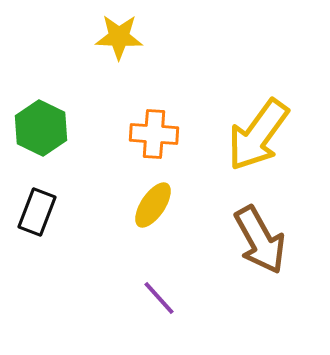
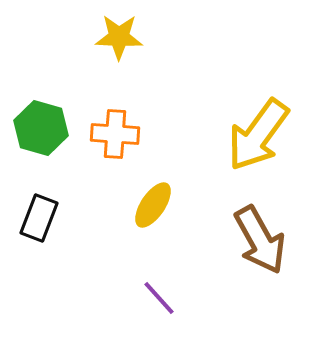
green hexagon: rotated 10 degrees counterclockwise
orange cross: moved 39 px left
black rectangle: moved 2 px right, 6 px down
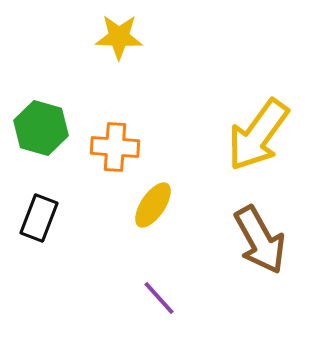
orange cross: moved 13 px down
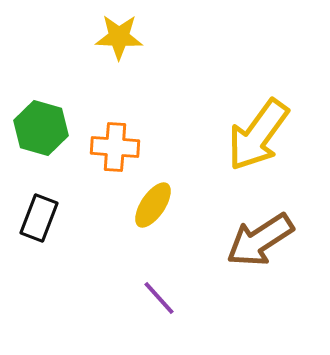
brown arrow: rotated 86 degrees clockwise
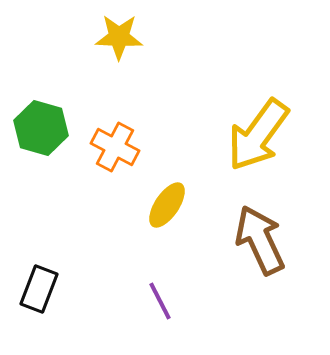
orange cross: rotated 24 degrees clockwise
yellow ellipse: moved 14 px right
black rectangle: moved 71 px down
brown arrow: rotated 98 degrees clockwise
purple line: moved 1 px right, 3 px down; rotated 15 degrees clockwise
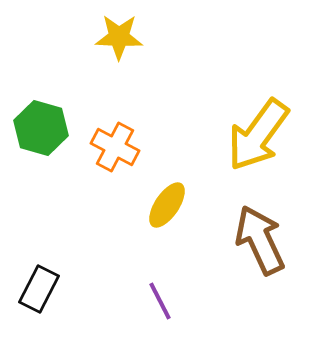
black rectangle: rotated 6 degrees clockwise
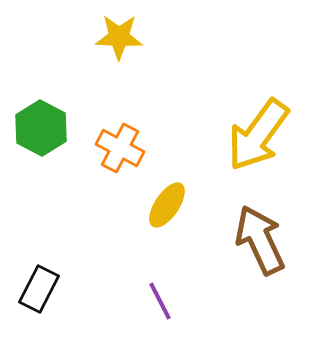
green hexagon: rotated 12 degrees clockwise
orange cross: moved 5 px right, 1 px down
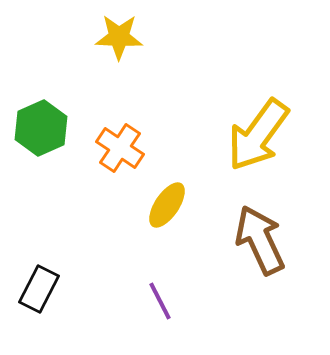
green hexagon: rotated 8 degrees clockwise
orange cross: rotated 6 degrees clockwise
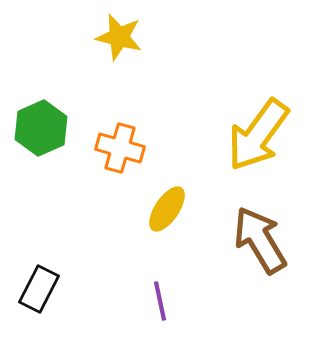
yellow star: rotated 12 degrees clockwise
orange cross: rotated 18 degrees counterclockwise
yellow ellipse: moved 4 px down
brown arrow: rotated 6 degrees counterclockwise
purple line: rotated 15 degrees clockwise
